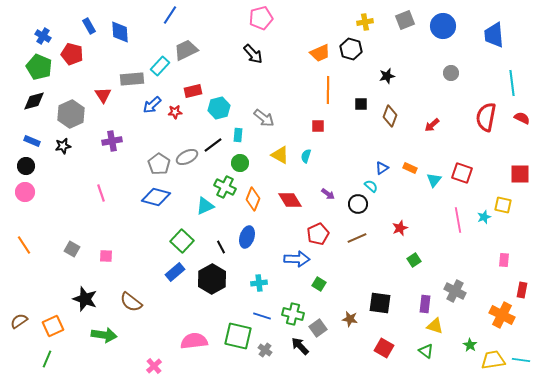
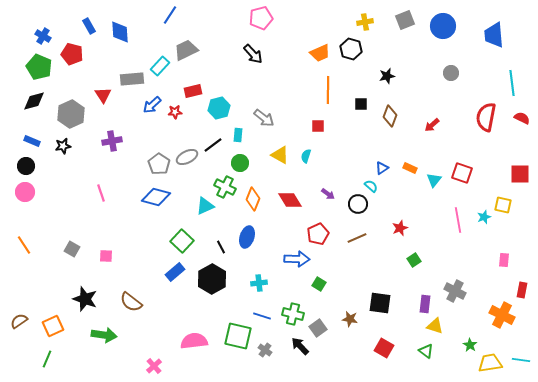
yellow trapezoid at (493, 360): moved 3 px left, 3 px down
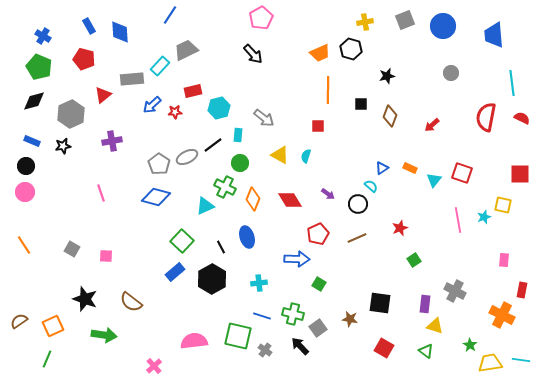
pink pentagon at (261, 18): rotated 15 degrees counterclockwise
red pentagon at (72, 54): moved 12 px right, 5 px down
red triangle at (103, 95): rotated 24 degrees clockwise
blue ellipse at (247, 237): rotated 35 degrees counterclockwise
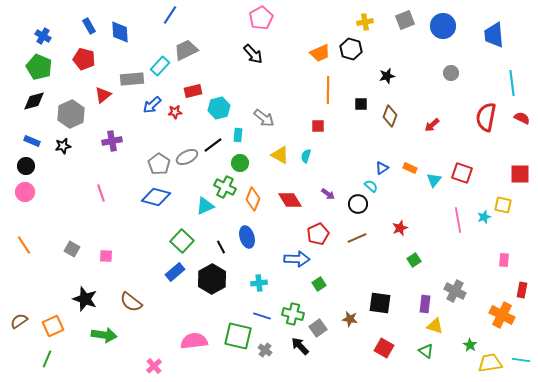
green square at (319, 284): rotated 24 degrees clockwise
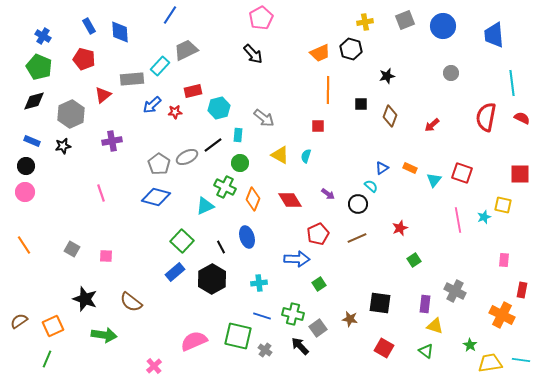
pink semicircle at (194, 341): rotated 16 degrees counterclockwise
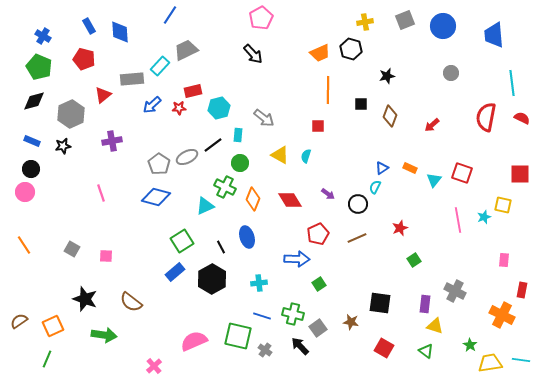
red star at (175, 112): moved 4 px right, 4 px up
black circle at (26, 166): moved 5 px right, 3 px down
cyan semicircle at (371, 186): moved 4 px right, 1 px down; rotated 104 degrees counterclockwise
green square at (182, 241): rotated 15 degrees clockwise
brown star at (350, 319): moved 1 px right, 3 px down
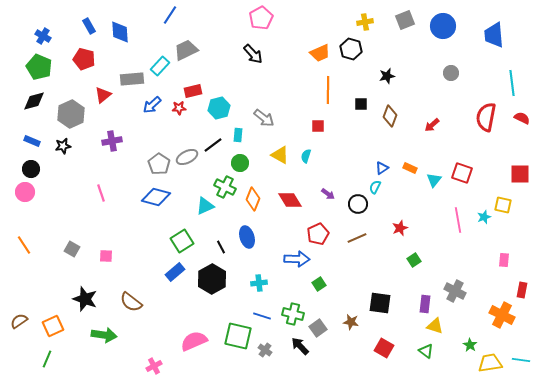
pink cross at (154, 366): rotated 14 degrees clockwise
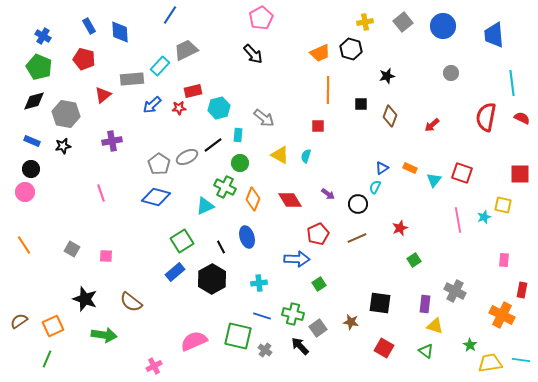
gray square at (405, 20): moved 2 px left, 2 px down; rotated 18 degrees counterclockwise
gray hexagon at (71, 114): moved 5 px left; rotated 24 degrees counterclockwise
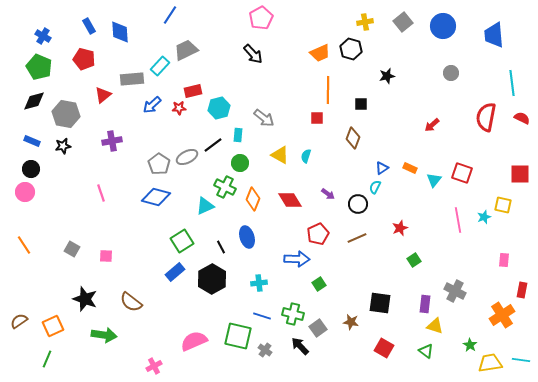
brown diamond at (390, 116): moved 37 px left, 22 px down
red square at (318, 126): moved 1 px left, 8 px up
orange cross at (502, 315): rotated 30 degrees clockwise
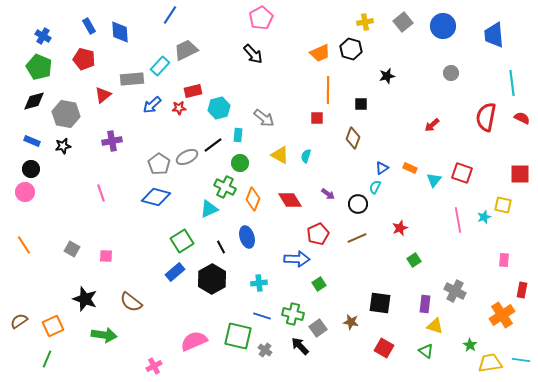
cyan triangle at (205, 206): moved 4 px right, 3 px down
